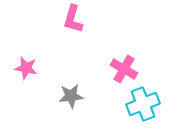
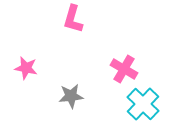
cyan cross: rotated 24 degrees counterclockwise
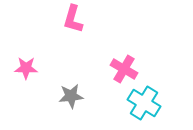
pink star: rotated 10 degrees counterclockwise
cyan cross: moved 1 px right, 1 px up; rotated 12 degrees counterclockwise
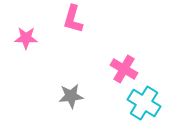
pink star: moved 30 px up
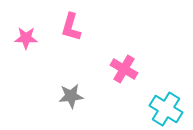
pink L-shape: moved 2 px left, 8 px down
cyan cross: moved 22 px right, 6 px down
